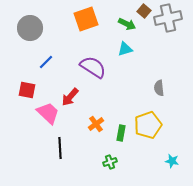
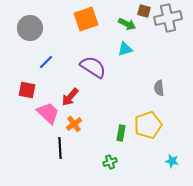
brown square: rotated 24 degrees counterclockwise
orange cross: moved 22 px left
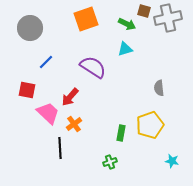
yellow pentagon: moved 2 px right
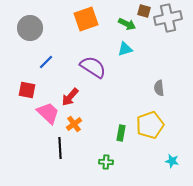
green cross: moved 4 px left; rotated 24 degrees clockwise
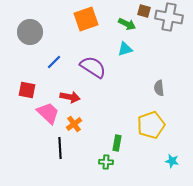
gray cross: moved 1 px right, 1 px up; rotated 24 degrees clockwise
gray circle: moved 4 px down
blue line: moved 8 px right
red arrow: rotated 120 degrees counterclockwise
yellow pentagon: moved 1 px right
green rectangle: moved 4 px left, 10 px down
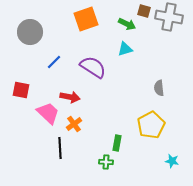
red square: moved 6 px left
yellow pentagon: rotated 8 degrees counterclockwise
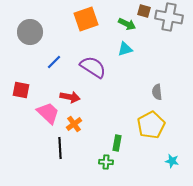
gray semicircle: moved 2 px left, 4 px down
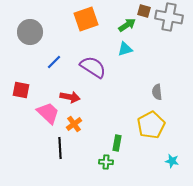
green arrow: moved 1 px down; rotated 60 degrees counterclockwise
